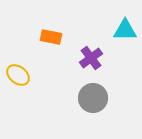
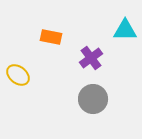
gray circle: moved 1 px down
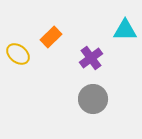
orange rectangle: rotated 55 degrees counterclockwise
yellow ellipse: moved 21 px up
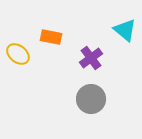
cyan triangle: rotated 40 degrees clockwise
orange rectangle: rotated 55 degrees clockwise
gray circle: moved 2 px left
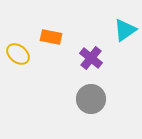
cyan triangle: rotated 45 degrees clockwise
purple cross: rotated 15 degrees counterclockwise
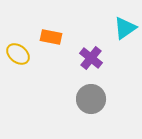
cyan triangle: moved 2 px up
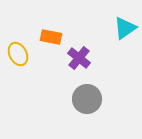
yellow ellipse: rotated 25 degrees clockwise
purple cross: moved 12 px left
gray circle: moved 4 px left
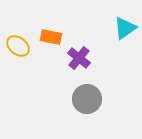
yellow ellipse: moved 8 px up; rotated 25 degrees counterclockwise
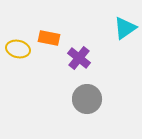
orange rectangle: moved 2 px left, 1 px down
yellow ellipse: moved 3 px down; rotated 25 degrees counterclockwise
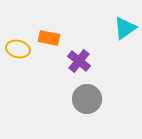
purple cross: moved 3 px down
